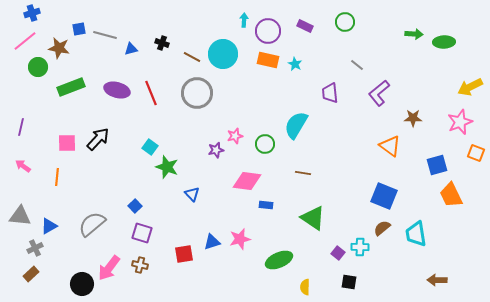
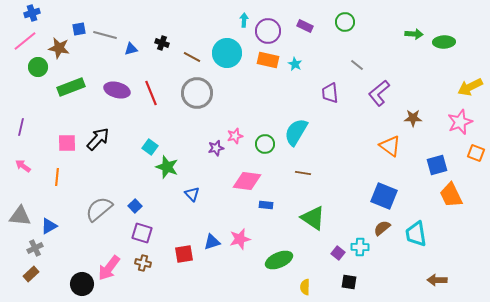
cyan circle at (223, 54): moved 4 px right, 1 px up
cyan semicircle at (296, 125): moved 7 px down
purple star at (216, 150): moved 2 px up
gray semicircle at (92, 224): moved 7 px right, 15 px up
brown cross at (140, 265): moved 3 px right, 2 px up
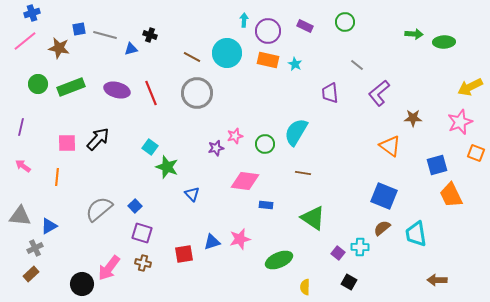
black cross at (162, 43): moved 12 px left, 8 px up
green circle at (38, 67): moved 17 px down
pink diamond at (247, 181): moved 2 px left
black square at (349, 282): rotated 21 degrees clockwise
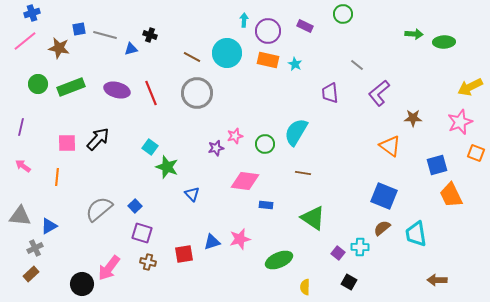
green circle at (345, 22): moved 2 px left, 8 px up
brown cross at (143, 263): moved 5 px right, 1 px up
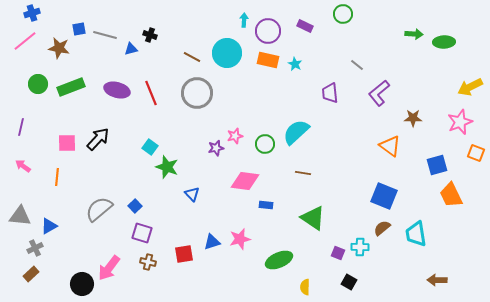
cyan semicircle at (296, 132): rotated 16 degrees clockwise
purple square at (338, 253): rotated 16 degrees counterclockwise
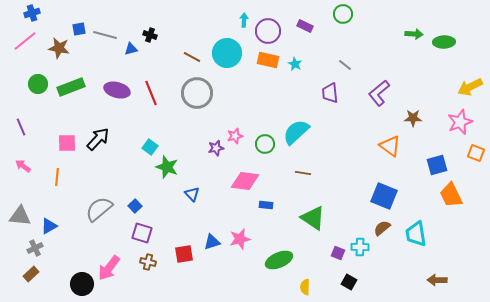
gray line at (357, 65): moved 12 px left
purple line at (21, 127): rotated 36 degrees counterclockwise
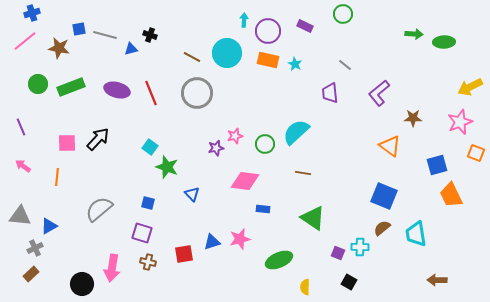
blue rectangle at (266, 205): moved 3 px left, 4 px down
blue square at (135, 206): moved 13 px right, 3 px up; rotated 32 degrees counterclockwise
pink arrow at (109, 268): moved 3 px right; rotated 28 degrees counterclockwise
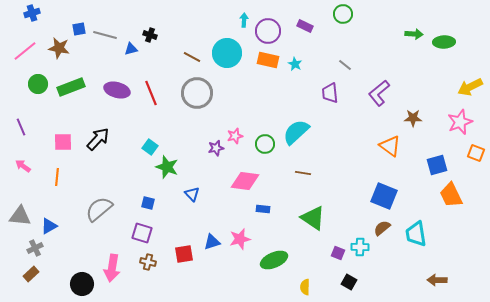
pink line at (25, 41): moved 10 px down
pink square at (67, 143): moved 4 px left, 1 px up
green ellipse at (279, 260): moved 5 px left
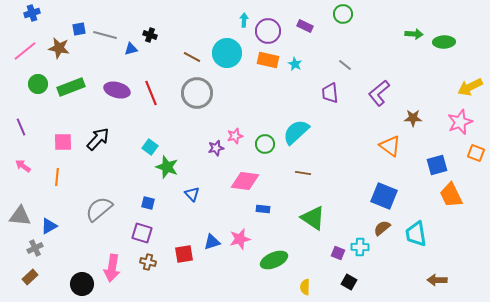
brown rectangle at (31, 274): moved 1 px left, 3 px down
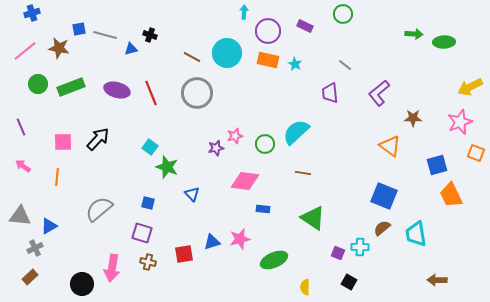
cyan arrow at (244, 20): moved 8 px up
